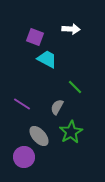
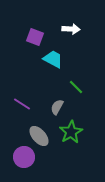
cyan trapezoid: moved 6 px right
green line: moved 1 px right
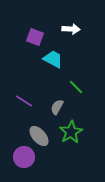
purple line: moved 2 px right, 3 px up
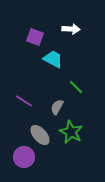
green star: rotated 15 degrees counterclockwise
gray ellipse: moved 1 px right, 1 px up
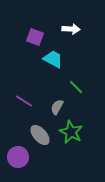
purple circle: moved 6 px left
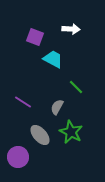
purple line: moved 1 px left, 1 px down
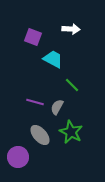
purple square: moved 2 px left
green line: moved 4 px left, 2 px up
purple line: moved 12 px right; rotated 18 degrees counterclockwise
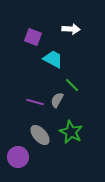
gray semicircle: moved 7 px up
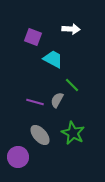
green star: moved 2 px right, 1 px down
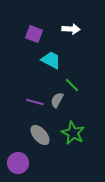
purple square: moved 1 px right, 3 px up
cyan trapezoid: moved 2 px left, 1 px down
purple circle: moved 6 px down
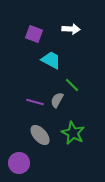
purple circle: moved 1 px right
